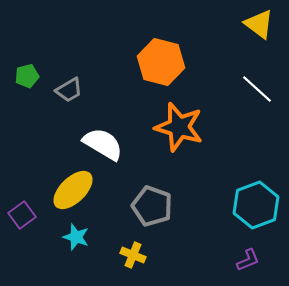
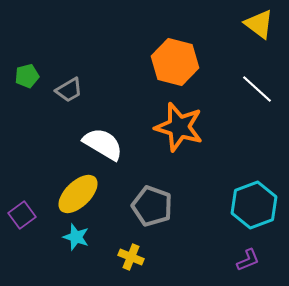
orange hexagon: moved 14 px right
yellow ellipse: moved 5 px right, 4 px down
cyan hexagon: moved 2 px left
yellow cross: moved 2 px left, 2 px down
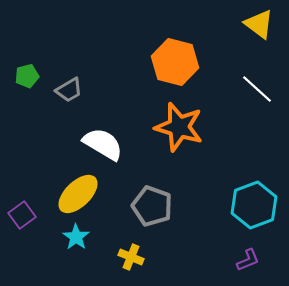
cyan star: rotated 16 degrees clockwise
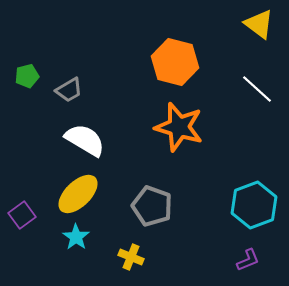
white semicircle: moved 18 px left, 4 px up
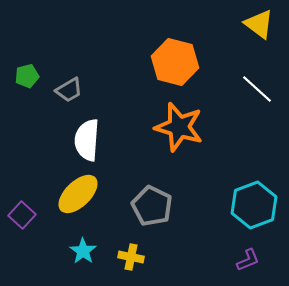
white semicircle: moved 2 px right; rotated 117 degrees counterclockwise
gray pentagon: rotated 6 degrees clockwise
purple square: rotated 12 degrees counterclockwise
cyan star: moved 7 px right, 14 px down
yellow cross: rotated 10 degrees counterclockwise
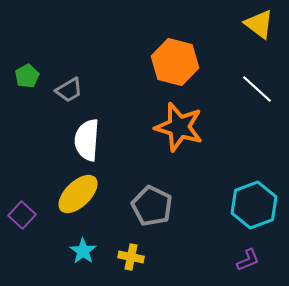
green pentagon: rotated 15 degrees counterclockwise
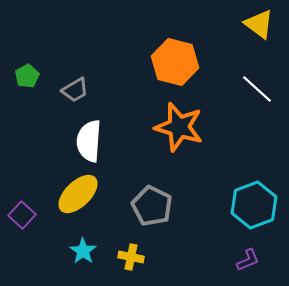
gray trapezoid: moved 6 px right
white semicircle: moved 2 px right, 1 px down
